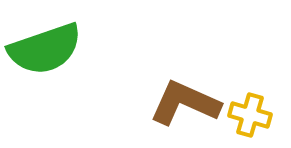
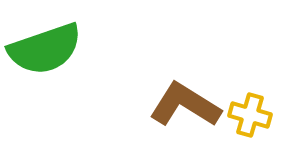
brown L-shape: moved 2 px down; rotated 8 degrees clockwise
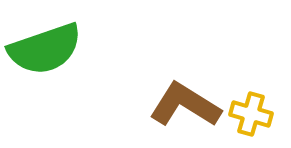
yellow cross: moved 1 px right, 1 px up
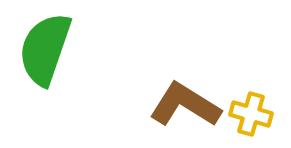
green semicircle: rotated 128 degrees clockwise
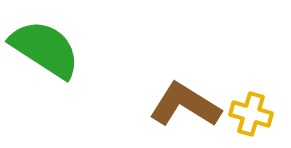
green semicircle: rotated 104 degrees clockwise
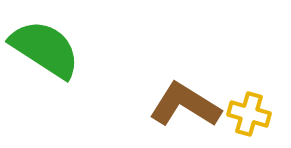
yellow cross: moved 2 px left
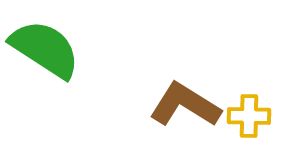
yellow cross: moved 2 px down; rotated 15 degrees counterclockwise
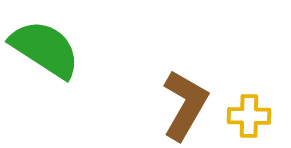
brown L-shape: rotated 88 degrees clockwise
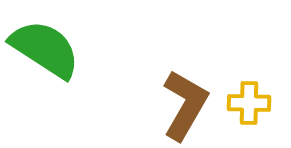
yellow cross: moved 13 px up
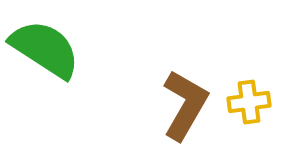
yellow cross: moved 1 px up; rotated 9 degrees counterclockwise
